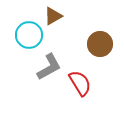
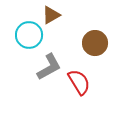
brown triangle: moved 2 px left, 1 px up
brown circle: moved 5 px left, 1 px up
red semicircle: moved 1 px left, 1 px up
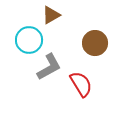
cyan circle: moved 5 px down
red semicircle: moved 2 px right, 2 px down
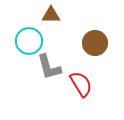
brown triangle: rotated 30 degrees clockwise
cyan circle: moved 1 px down
gray L-shape: rotated 104 degrees clockwise
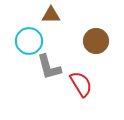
brown circle: moved 1 px right, 2 px up
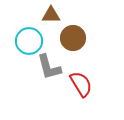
brown circle: moved 23 px left, 3 px up
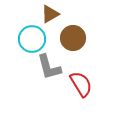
brown triangle: moved 1 px left, 1 px up; rotated 30 degrees counterclockwise
cyan circle: moved 3 px right, 2 px up
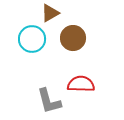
brown triangle: moved 1 px up
gray L-shape: moved 34 px down
red semicircle: rotated 56 degrees counterclockwise
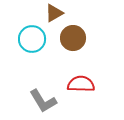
brown triangle: moved 4 px right
gray L-shape: moved 6 px left; rotated 16 degrees counterclockwise
